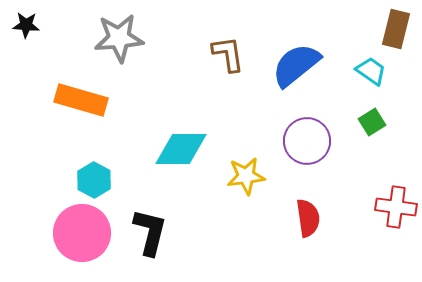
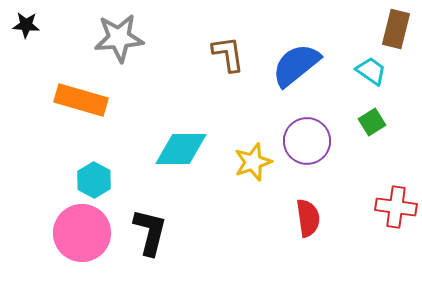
yellow star: moved 7 px right, 14 px up; rotated 12 degrees counterclockwise
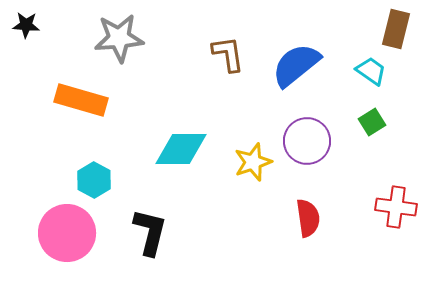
pink circle: moved 15 px left
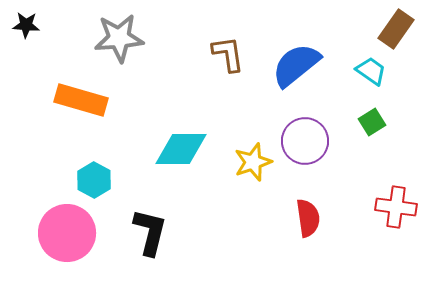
brown rectangle: rotated 21 degrees clockwise
purple circle: moved 2 px left
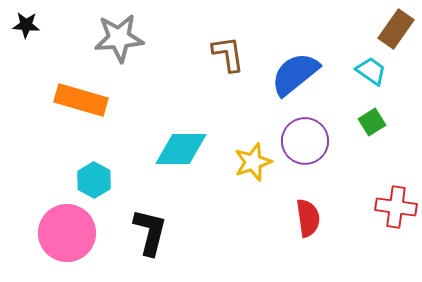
blue semicircle: moved 1 px left, 9 px down
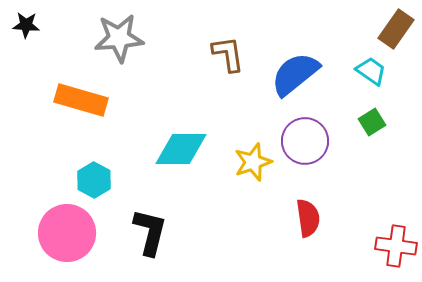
red cross: moved 39 px down
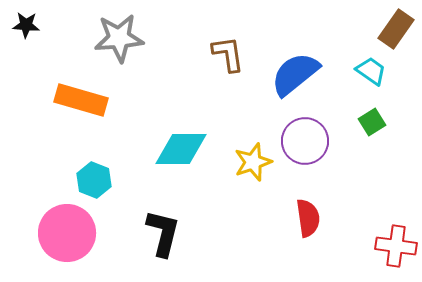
cyan hexagon: rotated 8 degrees counterclockwise
black L-shape: moved 13 px right, 1 px down
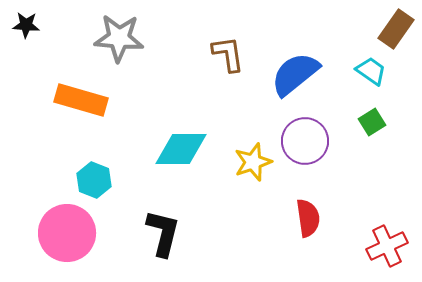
gray star: rotated 9 degrees clockwise
red cross: moved 9 px left; rotated 33 degrees counterclockwise
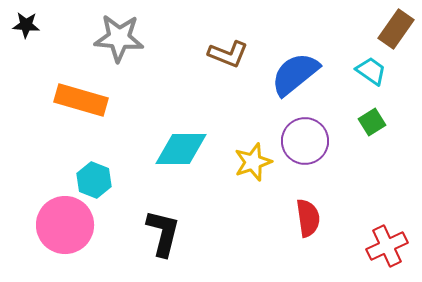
brown L-shape: rotated 120 degrees clockwise
pink circle: moved 2 px left, 8 px up
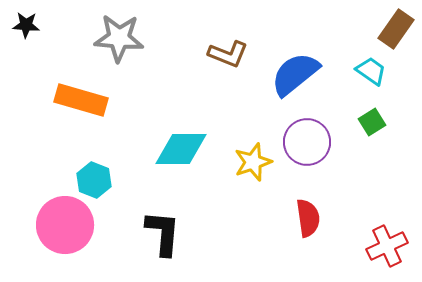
purple circle: moved 2 px right, 1 px down
black L-shape: rotated 9 degrees counterclockwise
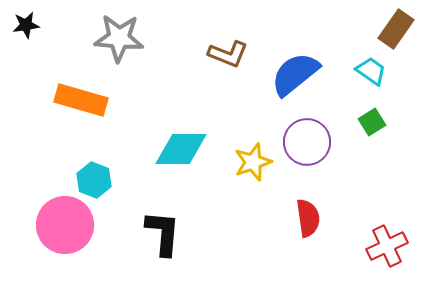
black star: rotated 12 degrees counterclockwise
